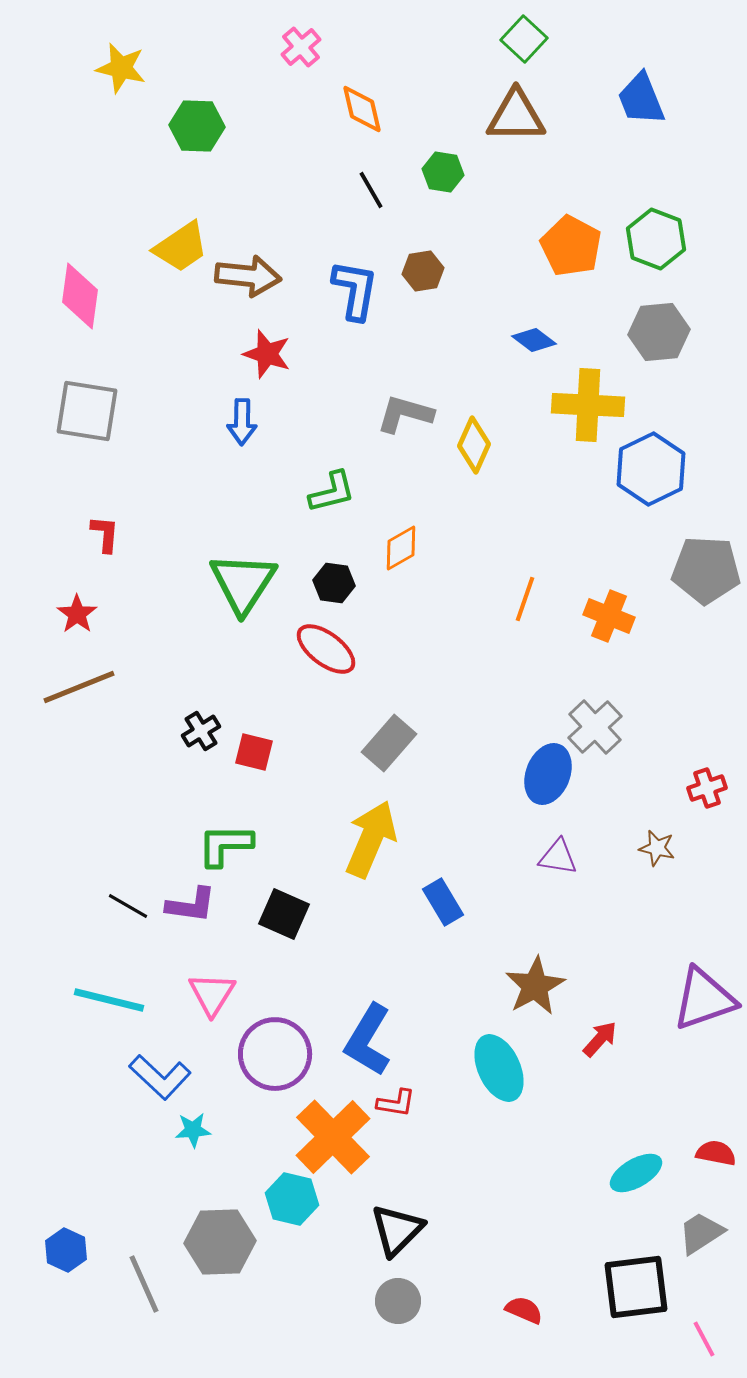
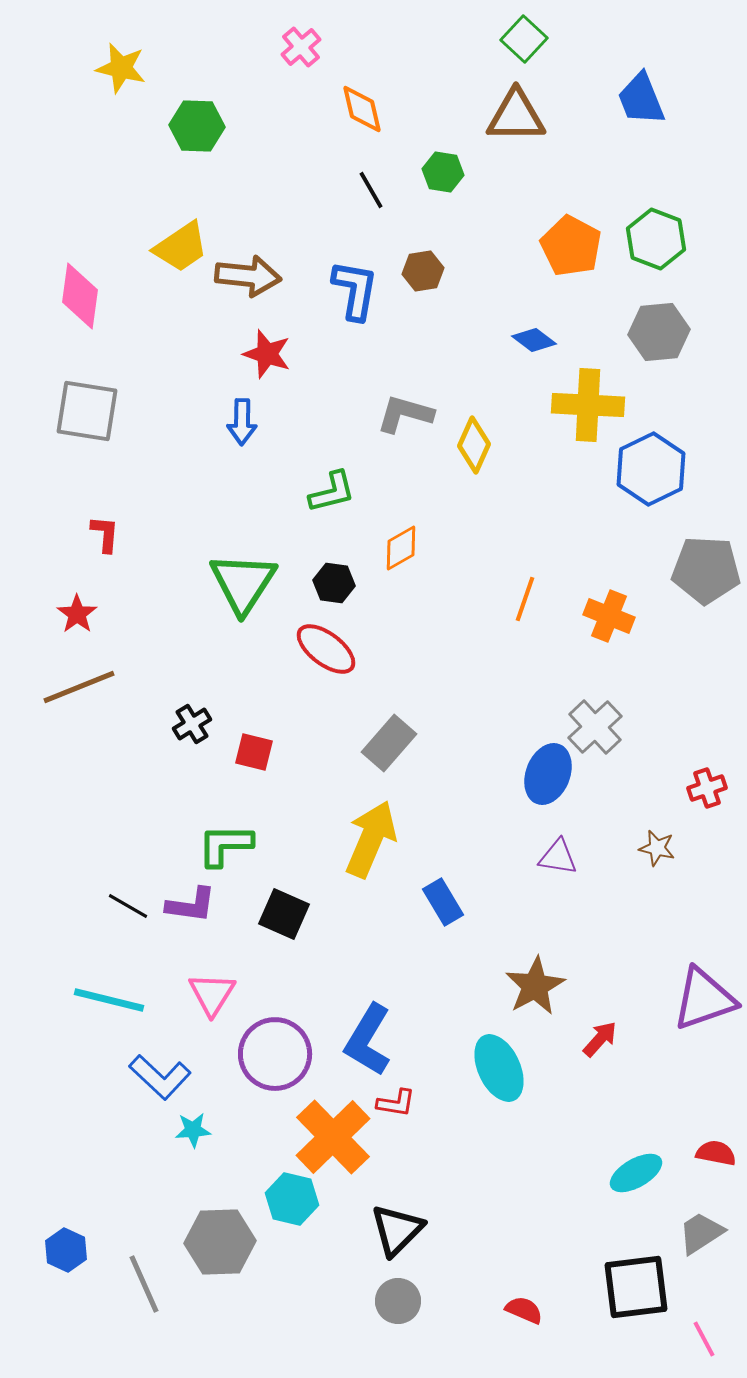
black cross at (201, 731): moved 9 px left, 7 px up
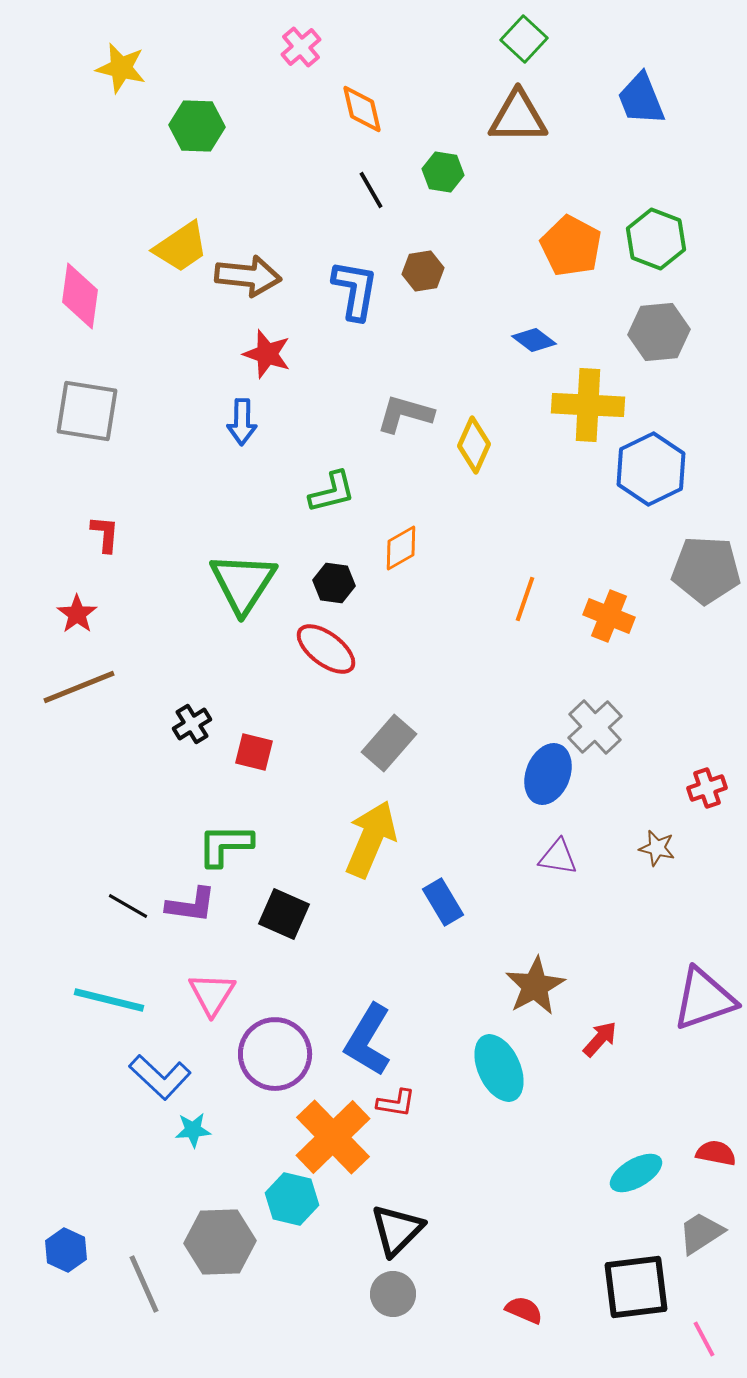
brown triangle at (516, 116): moved 2 px right, 1 px down
gray circle at (398, 1301): moved 5 px left, 7 px up
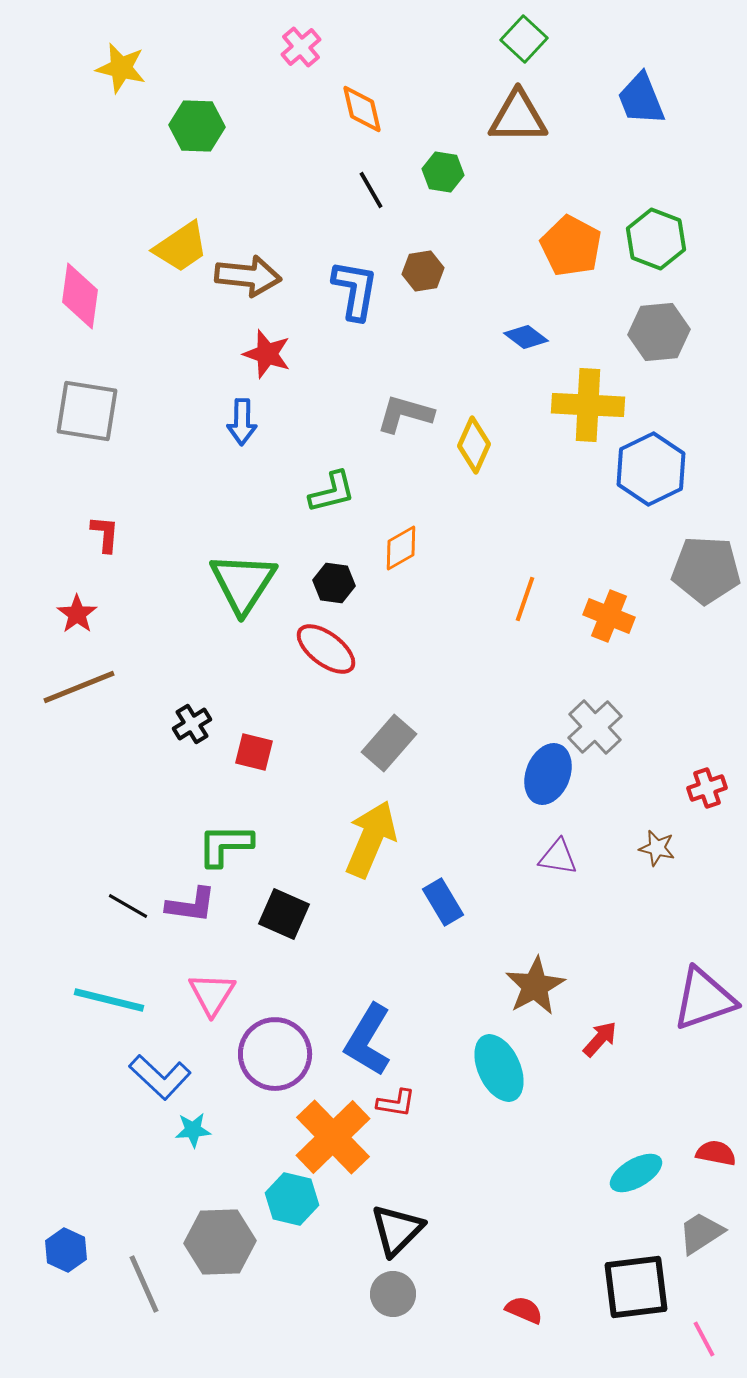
blue diamond at (534, 340): moved 8 px left, 3 px up
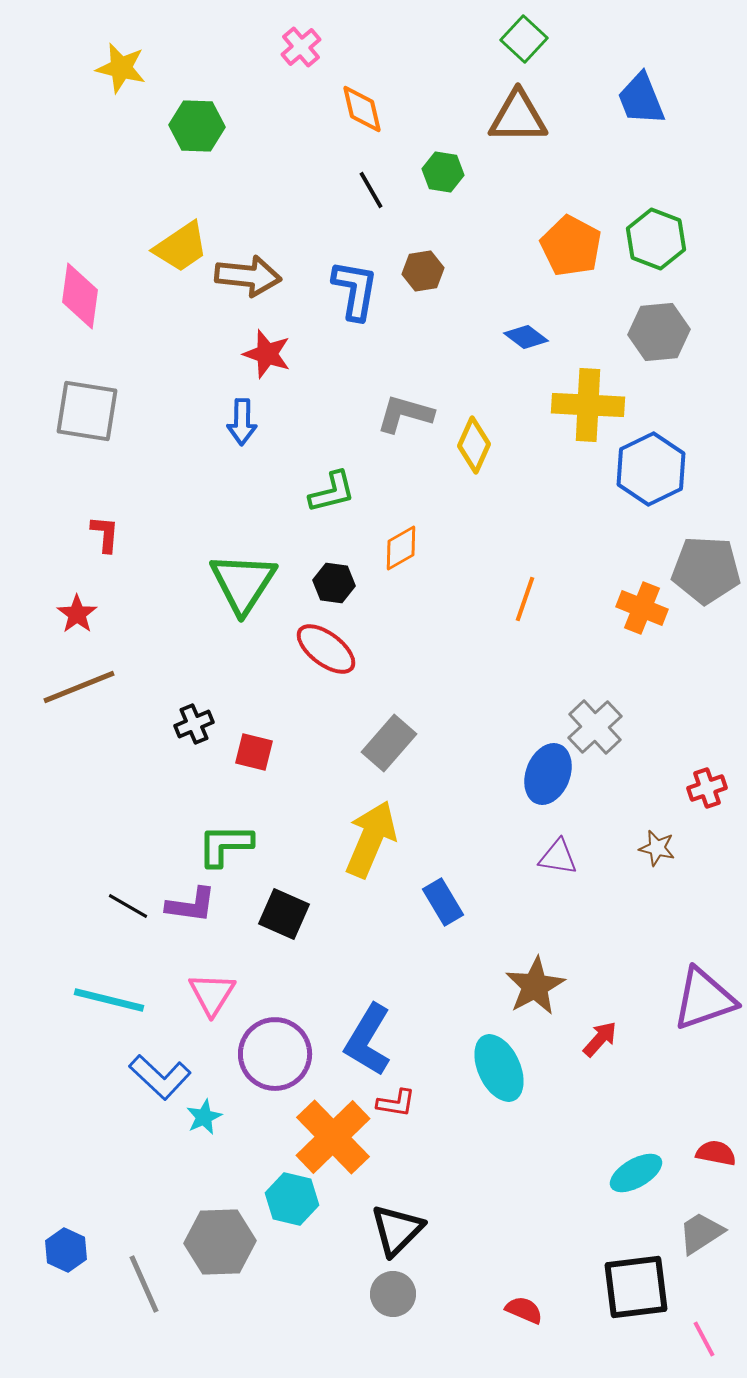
orange cross at (609, 616): moved 33 px right, 8 px up
black cross at (192, 724): moved 2 px right; rotated 9 degrees clockwise
cyan star at (193, 1130): moved 11 px right, 13 px up; rotated 21 degrees counterclockwise
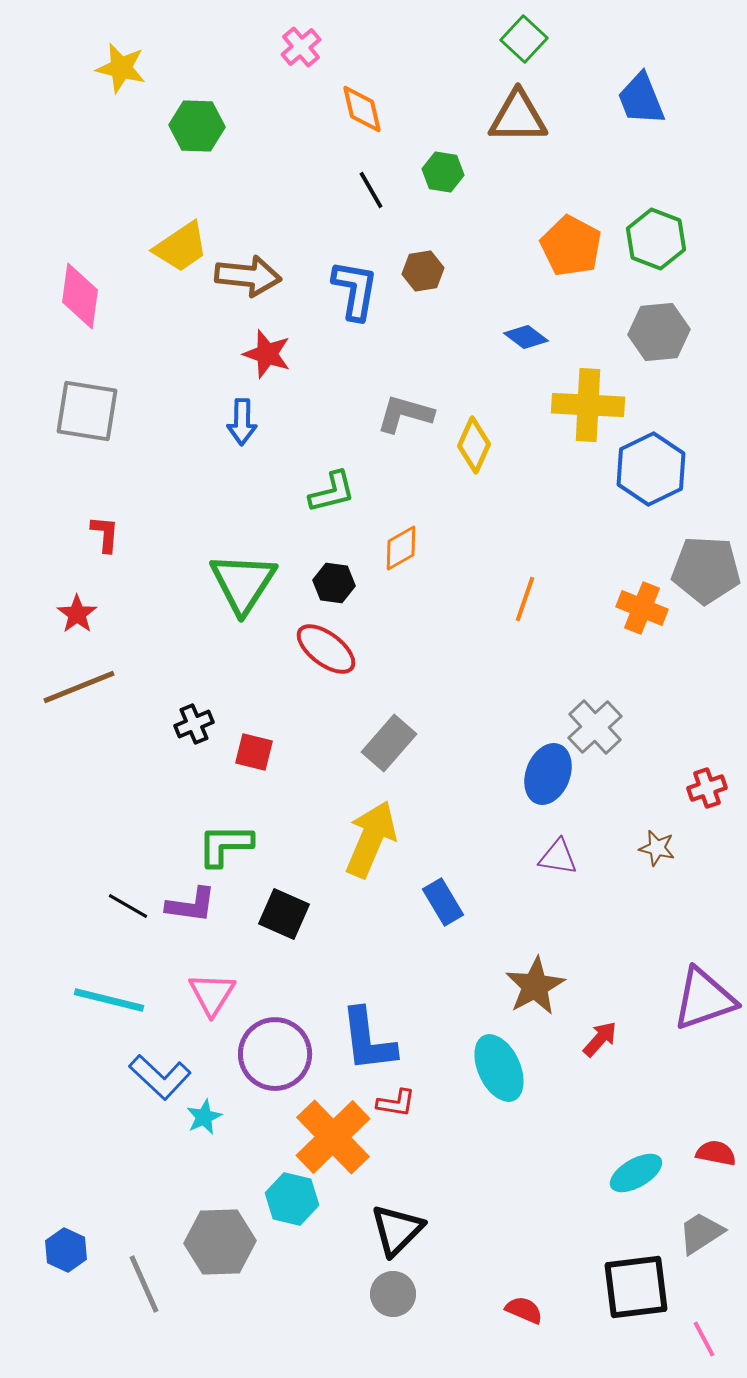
blue L-shape at (368, 1040): rotated 38 degrees counterclockwise
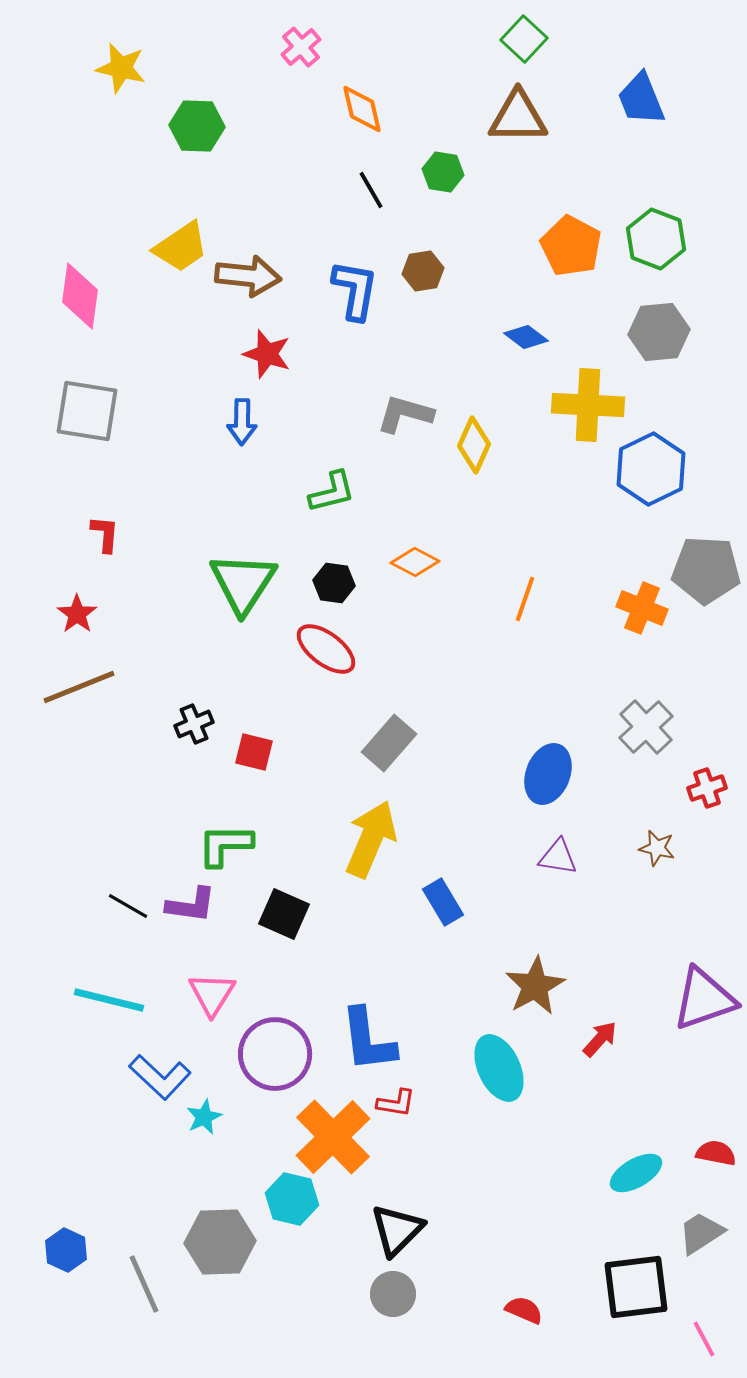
orange diamond at (401, 548): moved 14 px right, 14 px down; rotated 57 degrees clockwise
gray cross at (595, 727): moved 51 px right
